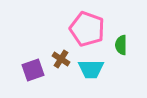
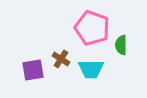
pink pentagon: moved 5 px right, 1 px up
purple square: rotated 10 degrees clockwise
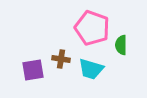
brown cross: rotated 24 degrees counterclockwise
cyan trapezoid: rotated 16 degrees clockwise
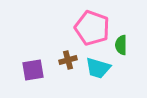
brown cross: moved 7 px right, 1 px down; rotated 24 degrees counterclockwise
cyan trapezoid: moved 7 px right, 1 px up
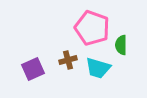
purple square: moved 1 px up; rotated 15 degrees counterclockwise
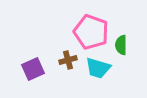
pink pentagon: moved 1 px left, 4 px down
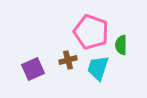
cyan trapezoid: rotated 92 degrees clockwise
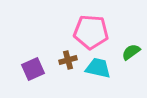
pink pentagon: rotated 16 degrees counterclockwise
green semicircle: moved 10 px right, 7 px down; rotated 54 degrees clockwise
cyan trapezoid: rotated 84 degrees clockwise
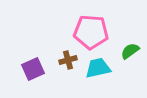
green semicircle: moved 1 px left, 1 px up
cyan trapezoid: rotated 24 degrees counterclockwise
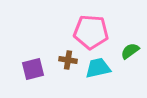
brown cross: rotated 24 degrees clockwise
purple square: rotated 10 degrees clockwise
